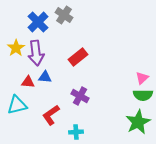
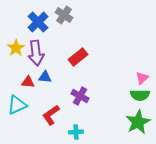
green semicircle: moved 3 px left
cyan triangle: rotated 10 degrees counterclockwise
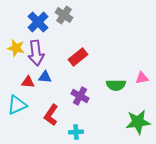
yellow star: rotated 24 degrees counterclockwise
pink triangle: rotated 32 degrees clockwise
green semicircle: moved 24 px left, 10 px up
red L-shape: rotated 20 degrees counterclockwise
green star: rotated 20 degrees clockwise
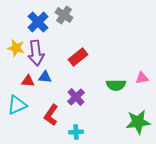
red triangle: moved 1 px up
purple cross: moved 4 px left, 1 px down; rotated 18 degrees clockwise
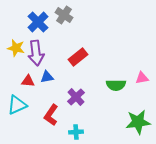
blue triangle: moved 2 px right; rotated 16 degrees counterclockwise
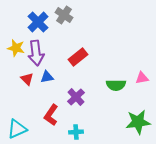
red triangle: moved 1 px left, 2 px up; rotated 40 degrees clockwise
cyan triangle: moved 24 px down
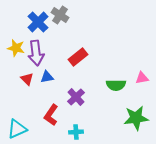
gray cross: moved 4 px left
green star: moved 2 px left, 4 px up
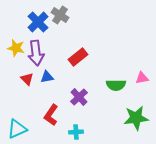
purple cross: moved 3 px right
